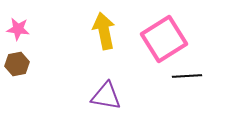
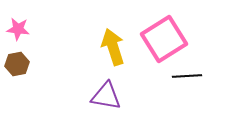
yellow arrow: moved 9 px right, 16 px down; rotated 6 degrees counterclockwise
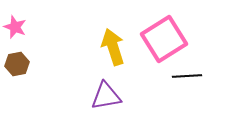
pink star: moved 3 px left, 2 px up; rotated 15 degrees clockwise
purple triangle: rotated 20 degrees counterclockwise
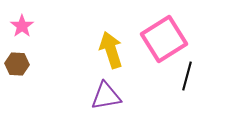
pink star: moved 7 px right, 1 px up; rotated 15 degrees clockwise
yellow arrow: moved 2 px left, 3 px down
brown hexagon: rotated 15 degrees clockwise
black line: rotated 72 degrees counterclockwise
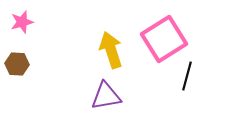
pink star: moved 4 px up; rotated 20 degrees clockwise
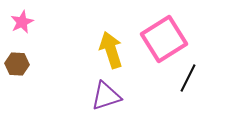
pink star: rotated 10 degrees counterclockwise
black line: moved 1 px right, 2 px down; rotated 12 degrees clockwise
purple triangle: rotated 8 degrees counterclockwise
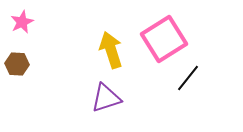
black line: rotated 12 degrees clockwise
purple triangle: moved 2 px down
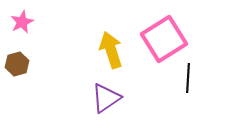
brown hexagon: rotated 20 degrees counterclockwise
black line: rotated 36 degrees counterclockwise
purple triangle: rotated 16 degrees counterclockwise
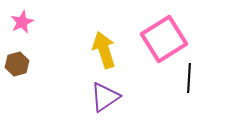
yellow arrow: moved 7 px left
black line: moved 1 px right
purple triangle: moved 1 px left, 1 px up
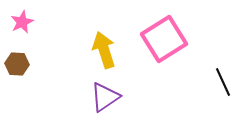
brown hexagon: rotated 20 degrees clockwise
black line: moved 34 px right, 4 px down; rotated 28 degrees counterclockwise
